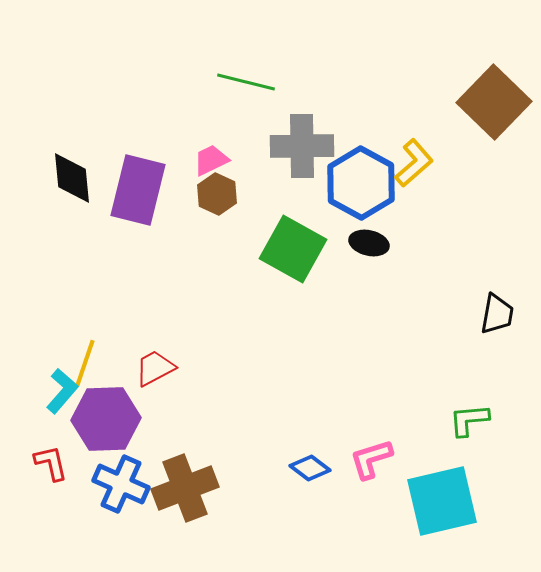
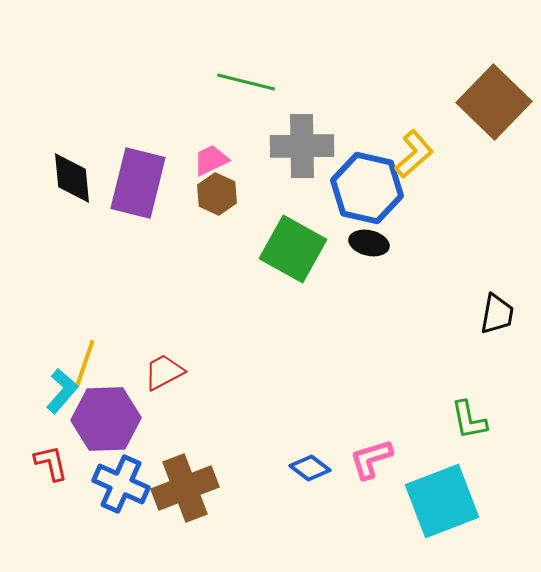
yellow L-shape: moved 9 px up
blue hexagon: moved 6 px right, 5 px down; rotated 16 degrees counterclockwise
purple rectangle: moved 7 px up
red trapezoid: moved 9 px right, 4 px down
green L-shape: rotated 96 degrees counterclockwise
cyan square: rotated 8 degrees counterclockwise
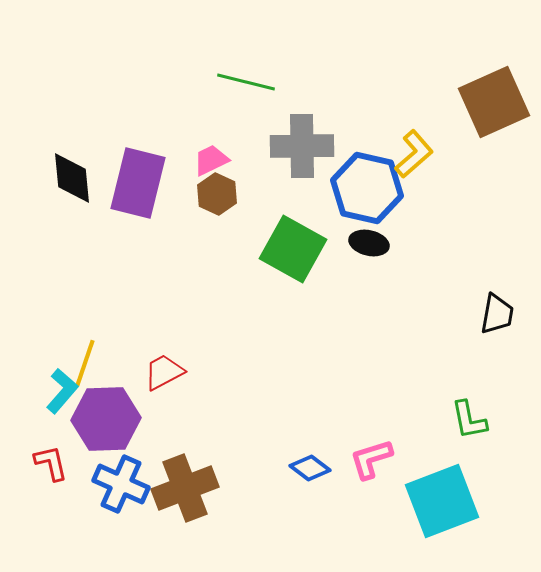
brown square: rotated 22 degrees clockwise
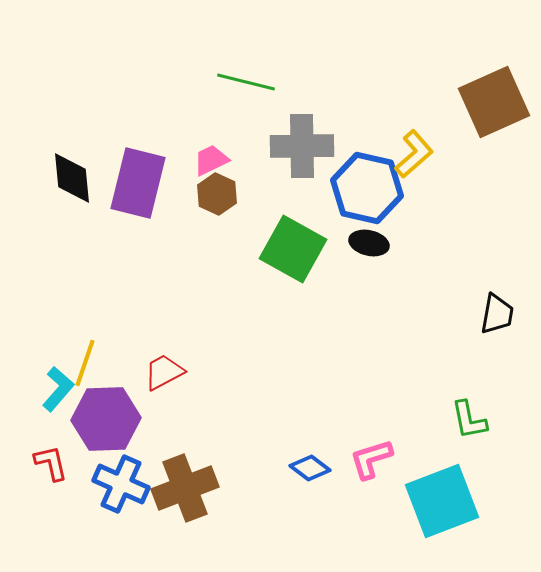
cyan L-shape: moved 4 px left, 2 px up
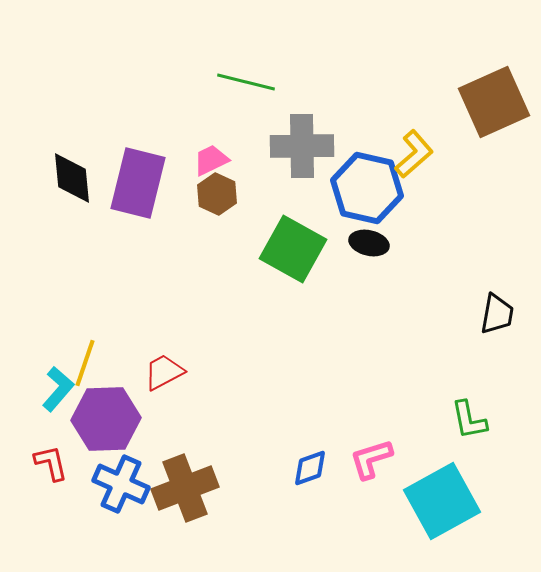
blue diamond: rotated 57 degrees counterclockwise
cyan square: rotated 8 degrees counterclockwise
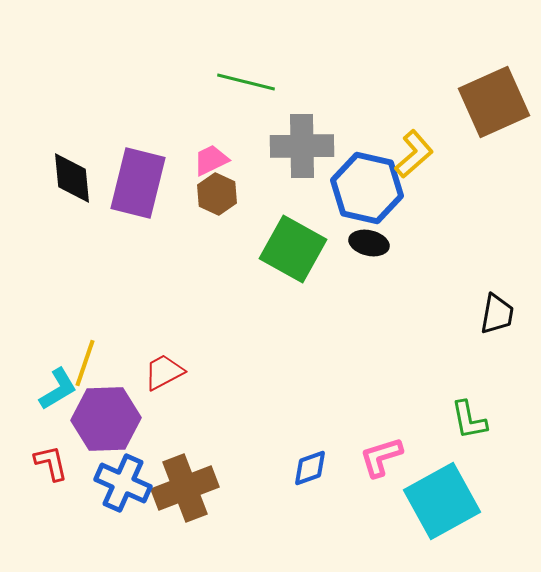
cyan L-shape: rotated 18 degrees clockwise
pink L-shape: moved 10 px right, 2 px up
blue cross: moved 2 px right, 1 px up
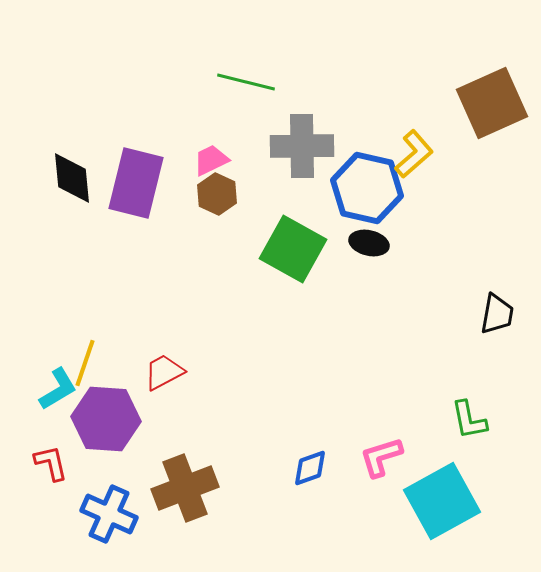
brown square: moved 2 px left, 1 px down
purple rectangle: moved 2 px left
purple hexagon: rotated 6 degrees clockwise
blue cross: moved 14 px left, 31 px down
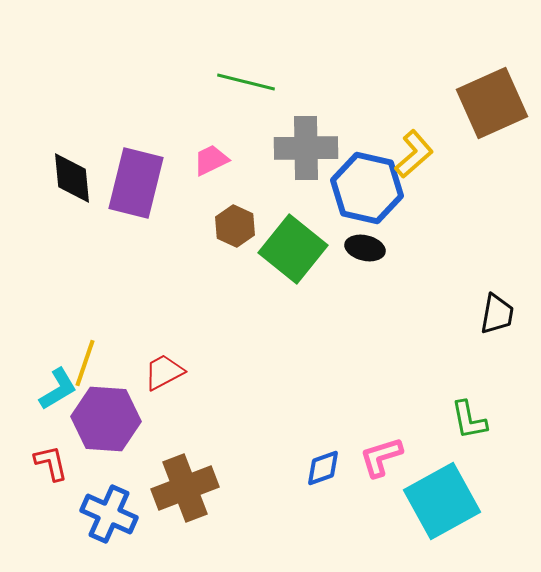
gray cross: moved 4 px right, 2 px down
brown hexagon: moved 18 px right, 32 px down
black ellipse: moved 4 px left, 5 px down
green square: rotated 10 degrees clockwise
blue diamond: moved 13 px right
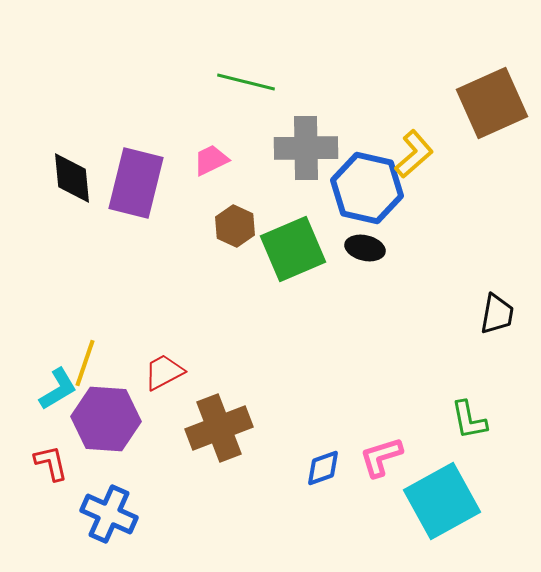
green square: rotated 28 degrees clockwise
brown cross: moved 34 px right, 60 px up
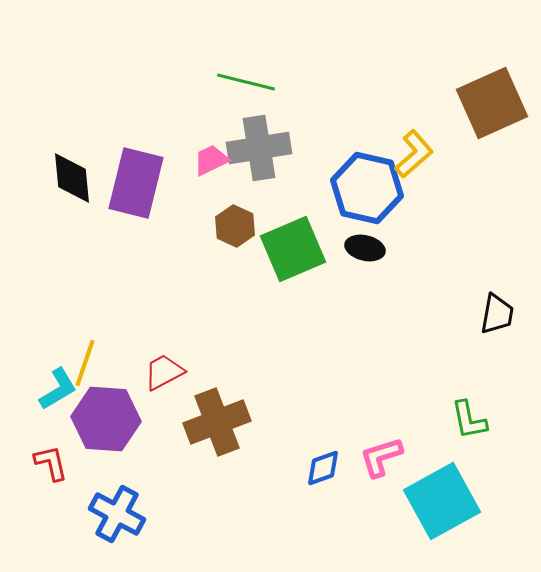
gray cross: moved 47 px left; rotated 8 degrees counterclockwise
brown cross: moved 2 px left, 6 px up
blue cross: moved 8 px right; rotated 4 degrees clockwise
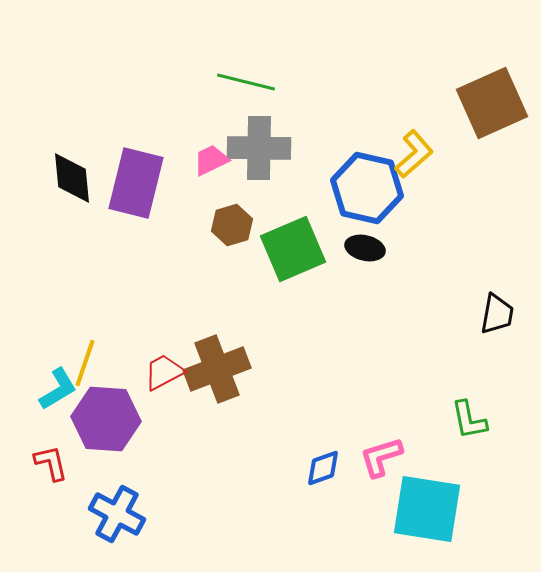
gray cross: rotated 10 degrees clockwise
brown hexagon: moved 3 px left, 1 px up; rotated 18 degrees clockwise
brown cross: moved 53 px up
cyan square: moved 15 px left, 8 px down; rotated 38 degrees clockwise
